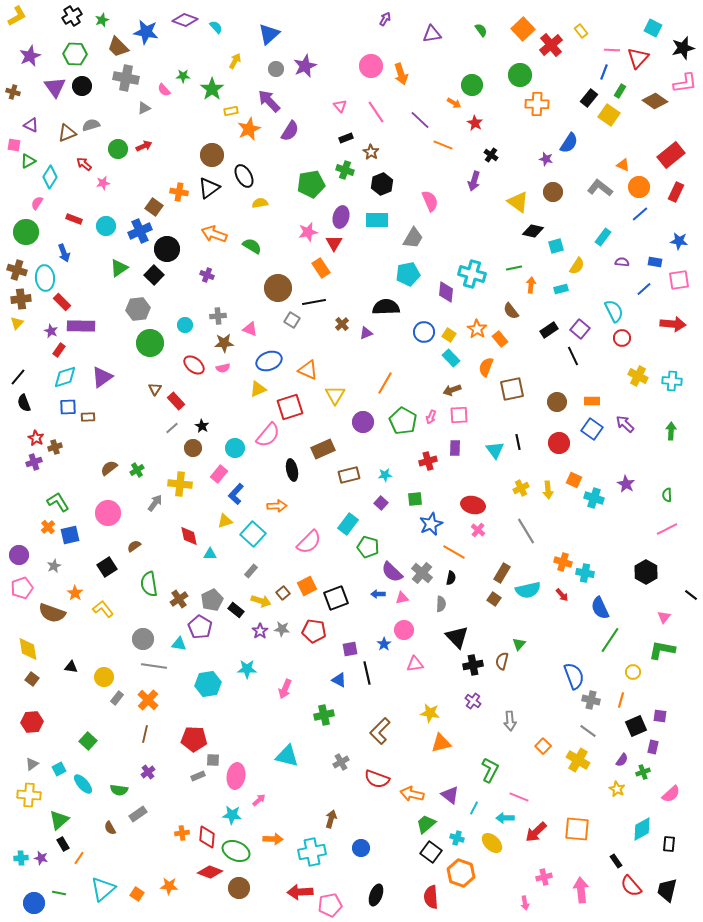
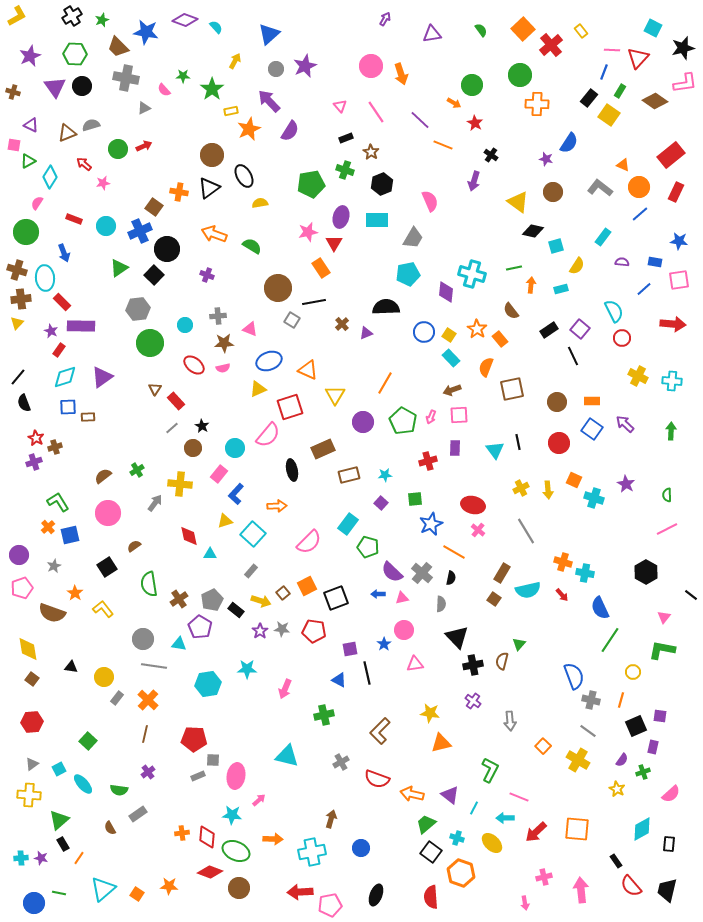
brown semicircle at (109, 468): moved 6 px left, 8 px down
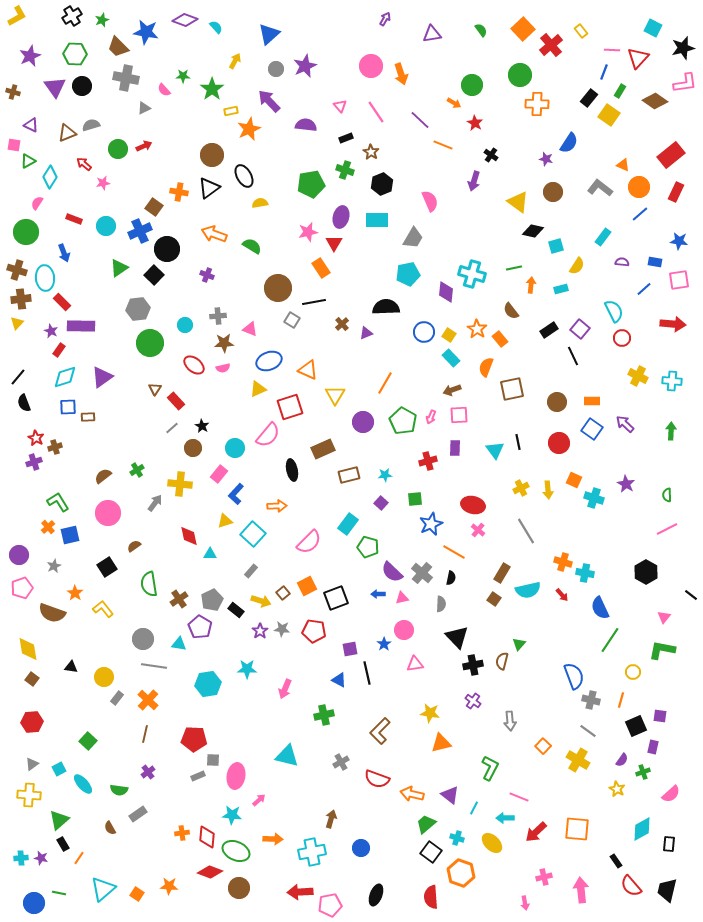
purple semicircle at (290, 131): moved 16 px right, 6 px up; rotated 115 degrees counterclockwise
green L-shape at (490, 770): moved 2 px up
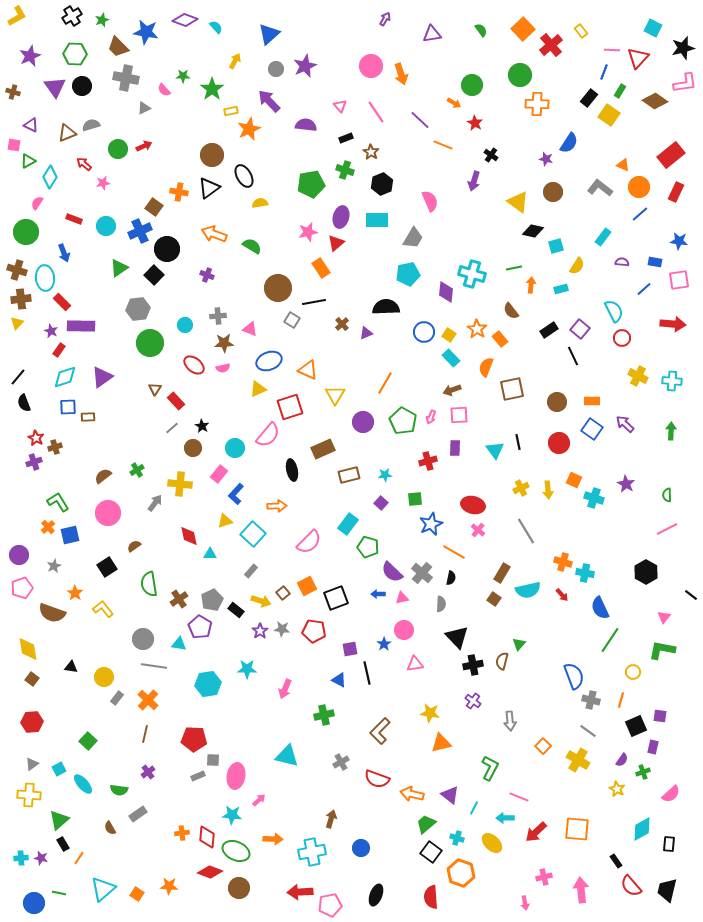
red triangle at (334, 243): moved 2 px right; rotated 18 degrees clockwise
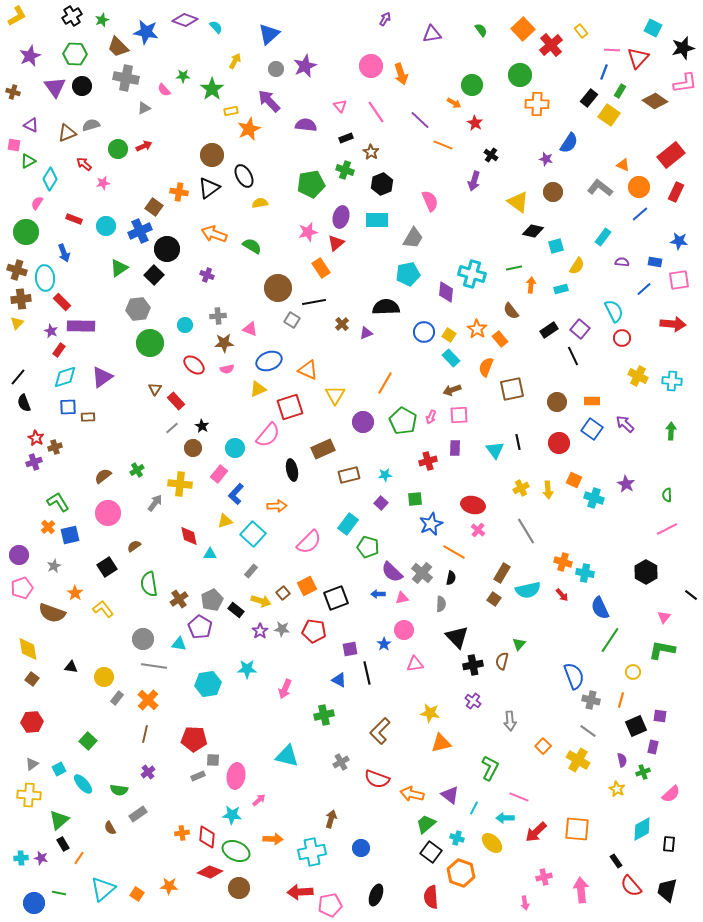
cyan diamond at (50, 177): moved 2 px down
pink semicircle at (223, 368): moved 4 px right, 1 px down
purple semicircle at (622, 760): rotated 48 degrees counterclockwise
